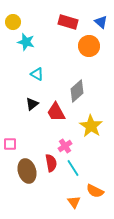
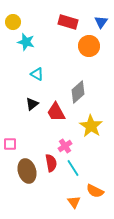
blue triangle: rotated 24 degrees clockwise
gray diamond: moved 1 px right, 1 px down
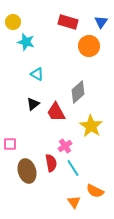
black triangle: moved 1 px right
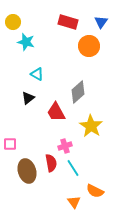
black triangle: moved 5 px left, 6 px up
pink cross: rotated 16 degrees clockwise
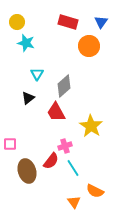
yellow circle: moved 4 px right
cyan star: moved 1 px down
cyan triangle: rotated 32 degrees clockwise
gray diamond: moved 14 px left, 6 px up
red semicircle: moved 2 px up; rotated 48 degrees clockwise
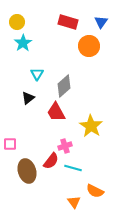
cyan star: moved 3 px left; rotated 24 degrees clockwise
cyan line: rotated 42 degrees counterclockwise
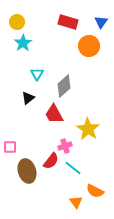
red trapezoid: moved 2 px left, 2 px down
yellow star: moved 3 px left, 3 px down
pink square: moved 3 px down
cyan line: rotated 24 degrees clockwise
orange triangle: moved 2 px right
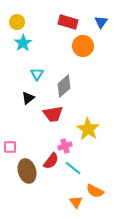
orange circle: moved 6 px left
red trapezoid: moved 1 px left; rotated 70 degrees counterclockwise
